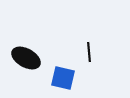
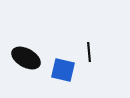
blue square: moved 8 px up
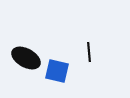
blue square: moved 6 px left, 1 px down
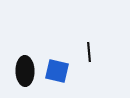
black ellipse: moved 1 px left, 13 px down; rotated 60 degrees clockwise
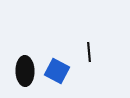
blue square: rotated 15 degrees clockwise
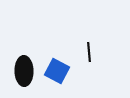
black ellipse: moved 1 px left
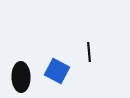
black ellipse: moved 3 px left, 6 px down
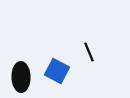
black line: rotated 18 degrees counterclockwise
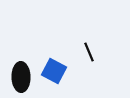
blue square: moved 3 px left
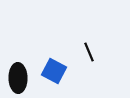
black ellipse: moved 3 px left, 1 px down
